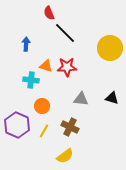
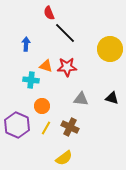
yellow circle: moved 1 px down
yellow line: moved 2 px right, 3 px up
yellow semicircle: moved 1 px left, 2 px down
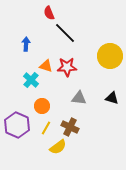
yellow circle: moved 7 px down
cyan cross: rotated 35 degrees clockwise
gray triangle: moved 2 px left, 1 px up
yellow semicircle: moved 6 px left, 11 px up
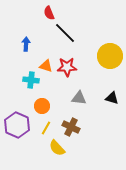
cyan cross: rotated 35 degrees counterclockwise
brown cross: moved 1 px right
yellow semicircle: moved 1 px left, 1 px down; rotated 84 degrees clockwise
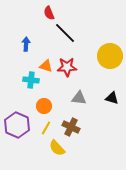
orange circle: moved 2 px right
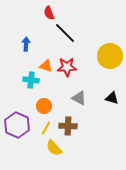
gray triangle: rotated 21 degrees clockwise
brown cross: moved 3 px left, 1 px up; rotated 24 degrees counterclockwise
yellow semicircle: moved 3 px left
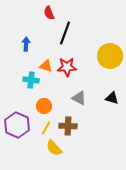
black line: rotated 65 degrees clockwise
